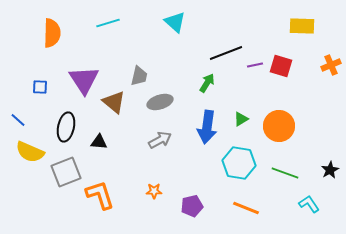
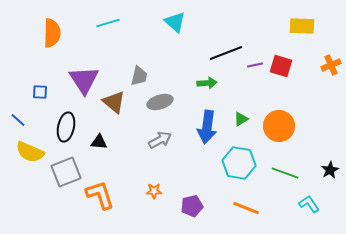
green arrow: rotated 54 degrees clockwise
blue square: moved 5 px down
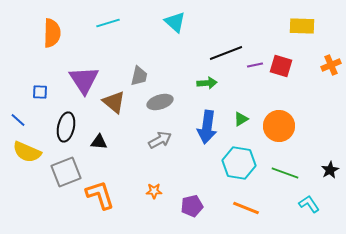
yellow semicircle: moved 3 px left
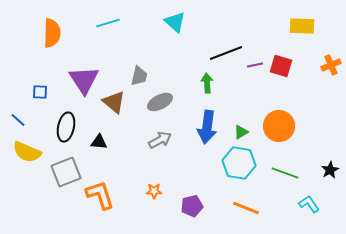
green arrow: rotated 90 degrees counterclockwise
gray ellipse: rotated 10 degrees counterclockwise
green triangle: moved 13 px down
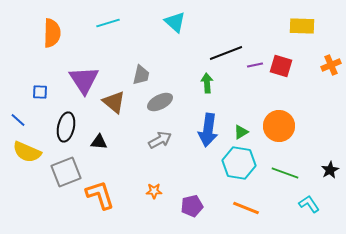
gray trapezoid: moved 2 px right, 1 px up
blue arrow: moved 1 px right, 3 px down
